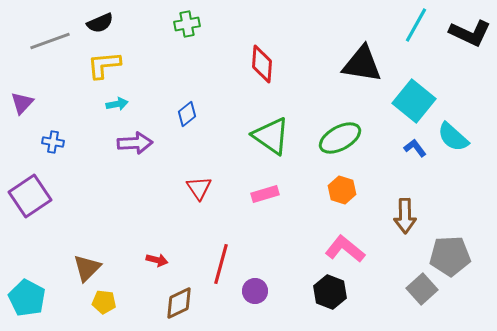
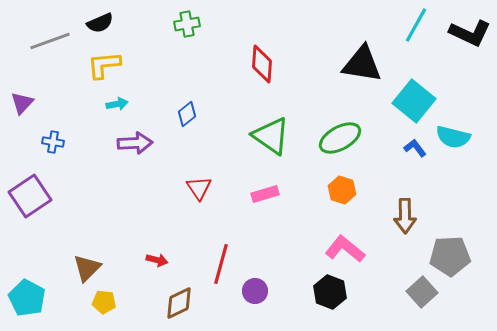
cyan semicircle: rotated 28 degrees counterclockwise
gray square: moved 3 px down
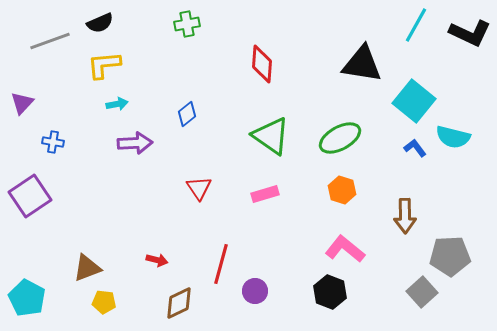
brown triangle: rotated 24 degrees clockwise
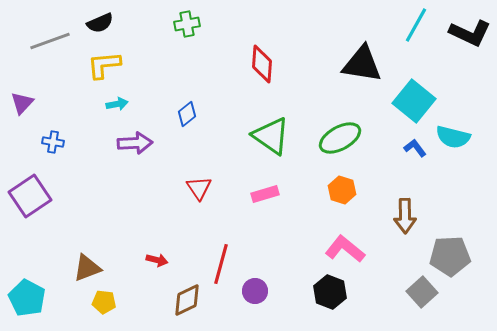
brown diamond: moved 8 px right, 3 px up
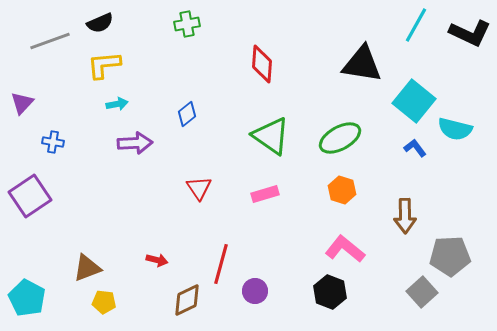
cyan semicircle: moved 2 px right, 8 px up
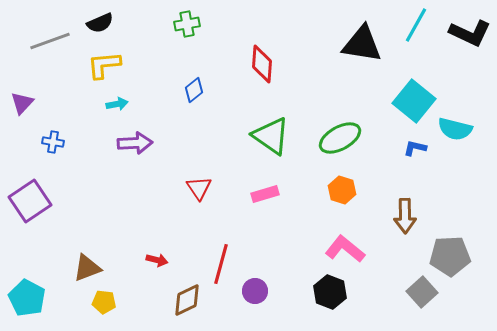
black triangle: moved 20 px up
blue diamond: moved 7 px right, 24 px up
blue L-shape: rotated 40 degrees counterclockwise
purple square: moved 5 px down
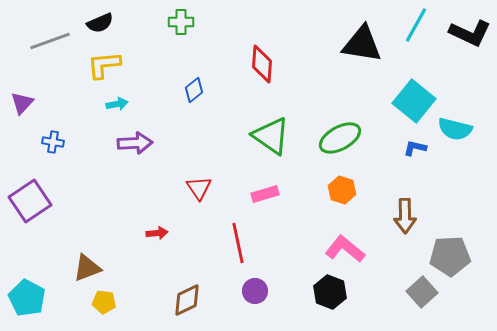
green cross: moved 6 px left, 2 px up; rotated 10 degrees clockwise
red arrow: moved 27 px up; rotated 20 degrees counterclockwise
red line: moved 17 px right, 21 px up; rotated 27 degrees counterclockwise
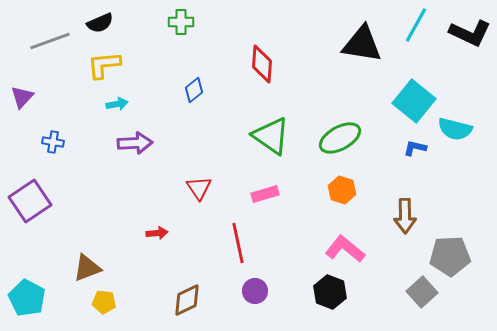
purple triangle: moved 6 px up
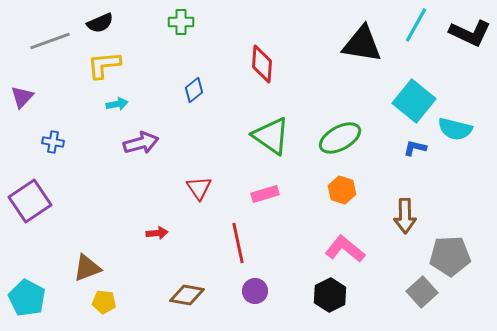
purple arrow: moved 6 px right; rotated 12 degrees counterclockwise
black hexagon: moved 3 px down; rotated 12 degrees clockwise
brown diamond: moved 5 px up; rotated 36 degrees clockwise
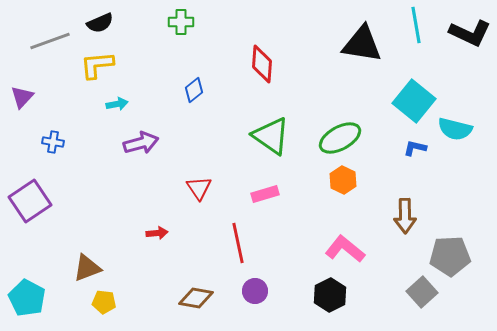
cyan line: rotated 39 degrees counterclockwise
yellow L-shape: moved 7 px left
orange hexagon: moved 1 px right, 10 px up; rotated 8 degrees clockwise
brown diamond: moved 9 px right, 3 px down
